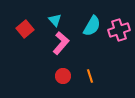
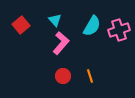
red square: moved 4 px left, 4 px up
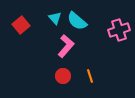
cyan triangle: moved 2 px up
cyan semicircle: moved 15 px left, 5 px up; rotated 100 degrees clockwise
pink L-shape: moved 5 px right, 3 px down
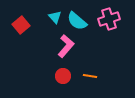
cyan triangle: moved 1 px up
pink cross: moved 10 px left, 11 px up
orange line: rotated 64 degrees counterclockwise
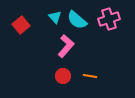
cyan semicircle: moved 1 px up
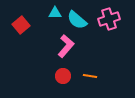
cyan triangle: moved 4 px up; rotated 48 degrees counterclockwise
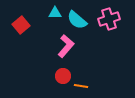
orange line: moved 9 px left, 10 px down
